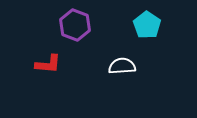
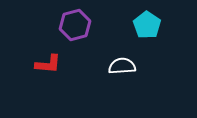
purple hexagon: rotated 24 degrees clockwise
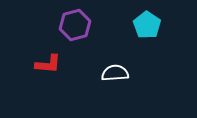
white semicircle: moved 7 px left, 7 px down
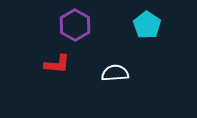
purple hexagon: rotated 16 degrees counterclockwise
red L-shape: moved 9 px right
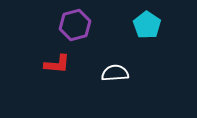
purple hexagon: rotated 16 degrees clockwise
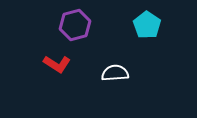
red L-shape: rotated 28 degrees clockwise
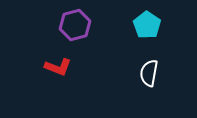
red L-shape: moved 1 px right, 3 px down; rotated 12 degrees counterclockwise
white semicircle: moved 34 px right; rotated 76 degrees counterclockwise
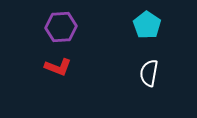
purple hexagon: moved 14 px left, 2 px down; rotated 12 degrees clockwise
